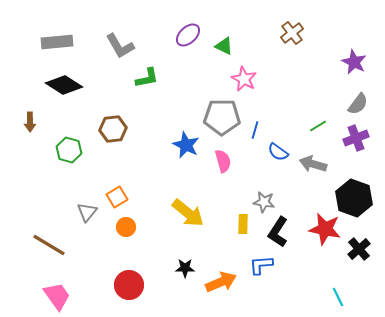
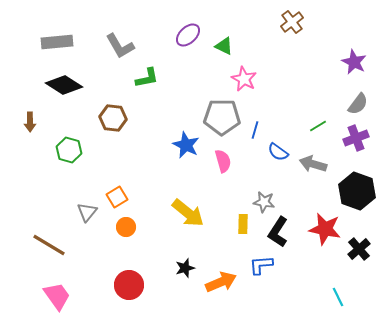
brown cross: moved 11 px up
brown hexagon: moved 11 px up; rotated 12 degrees clockwise
black hexagon: moved 3 px right, 7 px up
black star: rotated 18 degrees counterclockwise
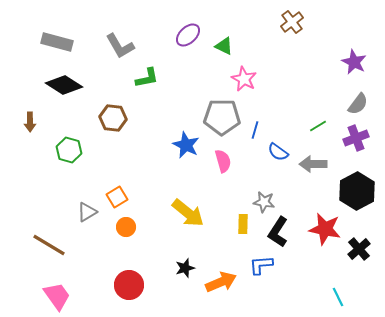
gray rectangle: rotated 20 degrees clockwise
gray arrow: rotated 16 degrees counterclockwise
black hexagon: rotated 12 degrees clockwise
gray triangle: rotated 20 degrees clockwise
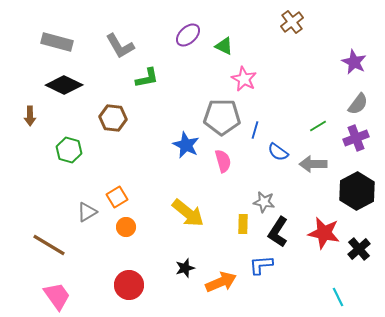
black diamond: rotated 6 degrees counterclockwise
brown arrow: moved 6 px up
red star: moved 1 px left, 4 px down
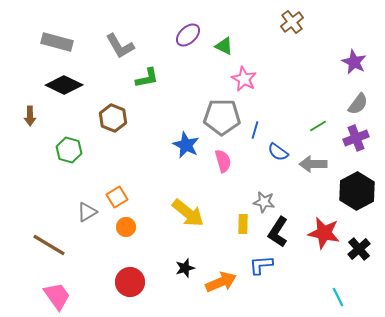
brown hexagon: rotated 16 degrees clockwise
red circle: moved 1 px right, 3 px up
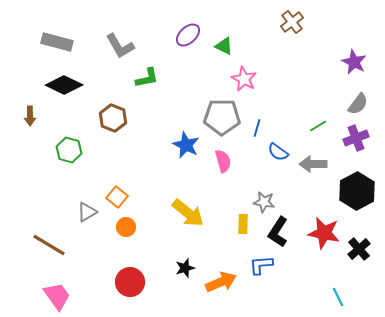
blue line: moved 2 px right, 2 px up
orange square: rotated 20 degrees counterclockwise
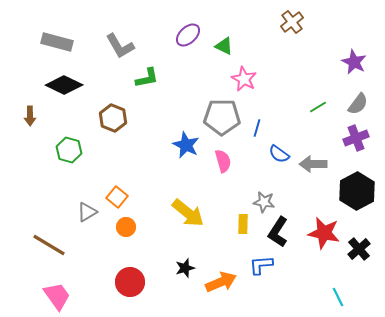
green line: moved 19 px up
blue semicircle: moved 1 px right, 2 px down
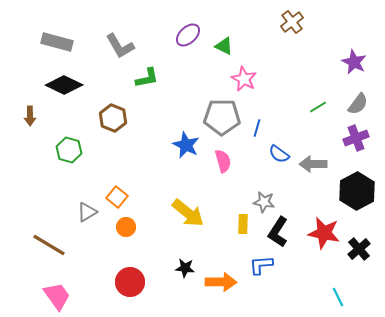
black star: rotated 24 degrees clockwise
orange arrow: rotated 24 degrees clockwise
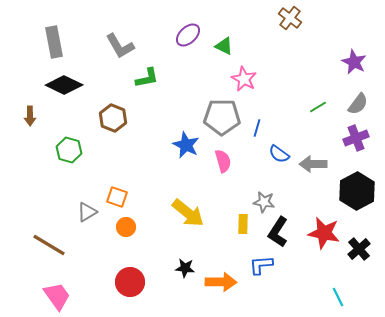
brown cross: moved 2 px left, 4 px up; rotated 15 degrees counterclockwise
gray rectangle: moved 3 px left; rotated 64 degrees clockwise
orange square: rotated 20 degrees counterclockwise
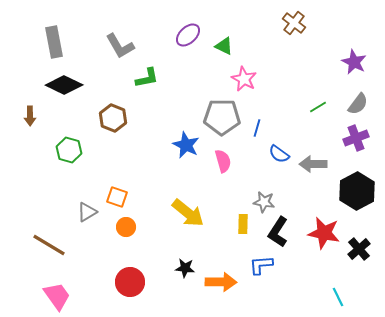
brown cross: moved 4 px right, 5 px down
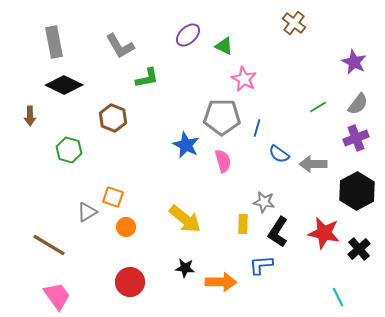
orange square: moved 4 px left
yellow arrow: moved 3 px left, 6 px down
